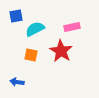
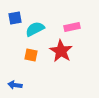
blue square: moved 1 px left, 2 px down
blue arrow: moved 2 px left, 3 px down
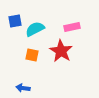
blue square: moved 3 px down
orange square: moved 1 px right
blue arrow: moved 8 px right, 3 px down
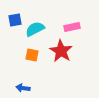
blue square: moved 1 px up
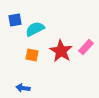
pink rectangle: moved 14 px right, 20 px down; rotated 35 degrees counterclockwise
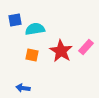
cyan semicircle: rotated 18 degrees clockwise
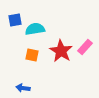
pink rectangle: moved 1 px left
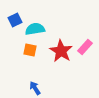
blue square: rotated 16 degrees counterclockwise
orange square: moved 2 px left, 5 px up
blue arrow: moved 12 px right; rotated 48 degrees clockwise
